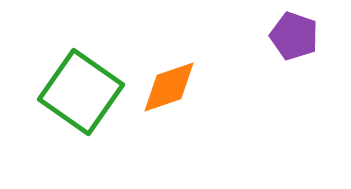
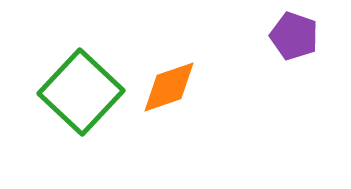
green square: rotated 8 degrees clockwise
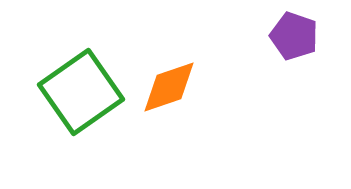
green square: rotated 12 degrees clockwise
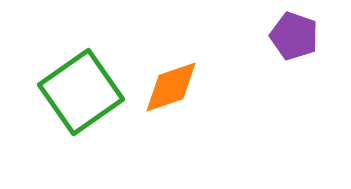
orange diamond: moved 2 px right
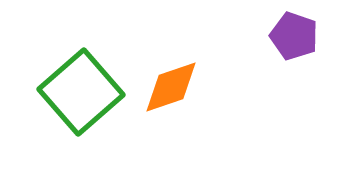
green square: rotated 6 degrees counterclockwise
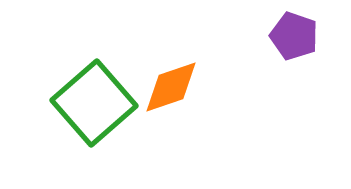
green square: moved 13 px right, 11 px down
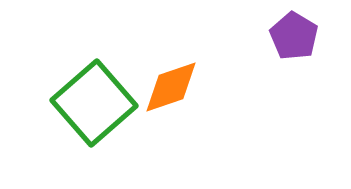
purple pentagon: rotated 12 degrees clockwise
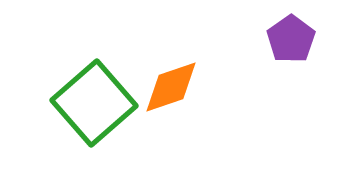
purple pentagon: moved 3 px left, 3 px down; rotated 6 degrees clockwise
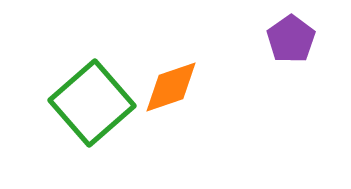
green square: moved 2 px left
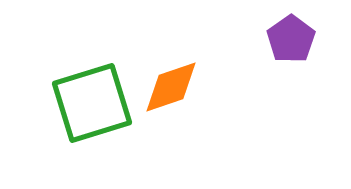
green square: rotated 24 degrees clockwise
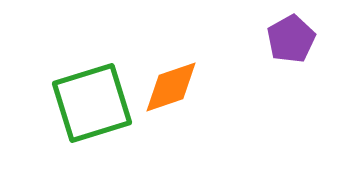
purple pentagon: rotated 6 degrees clockwise
